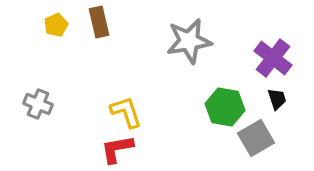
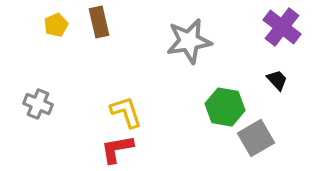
purple cross: moved 9 px right, 31 px up
black trapezoid: moved 19 px up; rotated 25 degrees counterclockwise
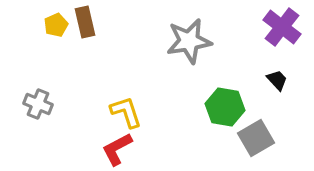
brown rectangle: moved 14 px left
red L-shape: rotated 18 degrees counterclockwise
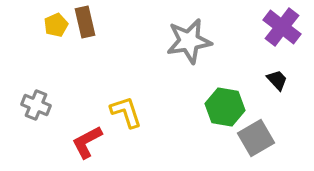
gray cross: moved 2 px left, 1 px down
red L-shape: moved 30 px left, 7 px up
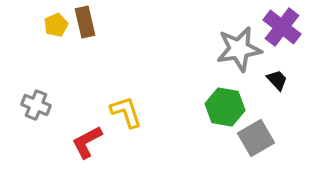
gray star: moved 50 px right, 8 px down
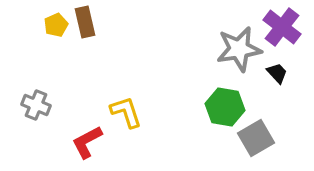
black trapezoid: moved 7 px up
